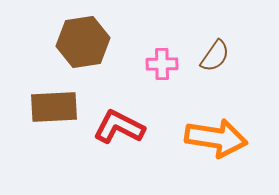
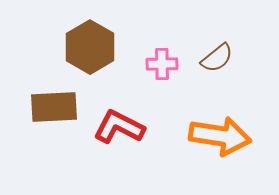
brown hexagon: moved 7 px right, 5 px down; rotated 21 degrees counterclockwise
brown semicircle: moved 2 px right, 2 px down; rotated 16 degrees clockwise
orange arrow: moved 4 px right, 2 px up
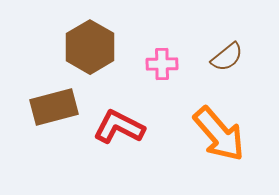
brown semicircle: moved 10 px right, 1 px up
brown rectangle: rotated 12 degrees counterclockwise
orange arrow: moved 1 px left, 2 px up; rotated 40 degrees clockwise
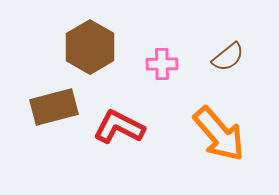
brown semicircle: moved 1 px right
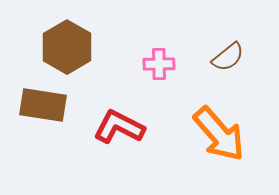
brown hexagon: moved 23 px left
pink cross: moved 3 px left
brown rectangle: moved 11 px left, 2 px up; rotated 24 degrees clockwise
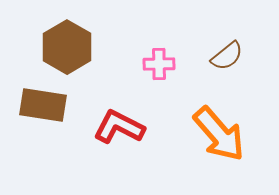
brown semicircle: moved 1 px left, 1 px up
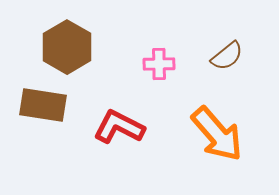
orange arrow: moved 2 px left
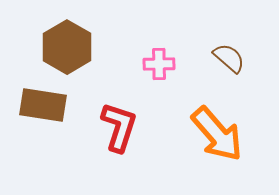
brown semicircle: moved 2 px right, 2 px down; rotated 100 degrees counterclockwise
red L-shape: rotated 81 degrees clockwise
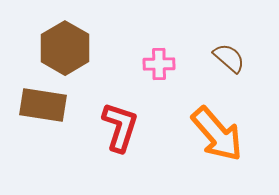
brown hexagon: moved 2 px left, 1 px down
red L-shape: moved 1 px right
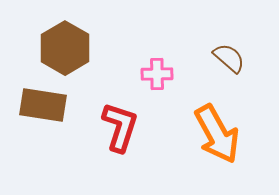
pink cross: moved 2 px left, 10 px down
orange arrow: rotated 12 degrees clockwise
